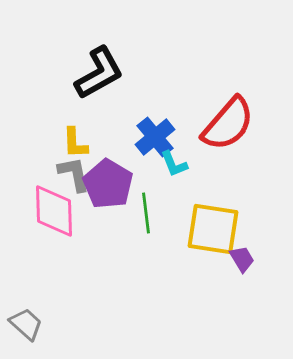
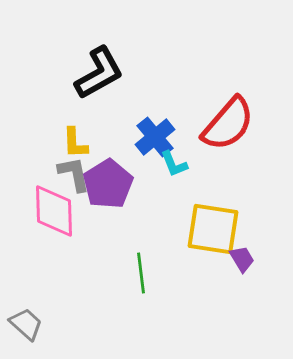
purple pentagon: rotated 9 degrees clockwise
green line: moved 5 px left, 60 px down
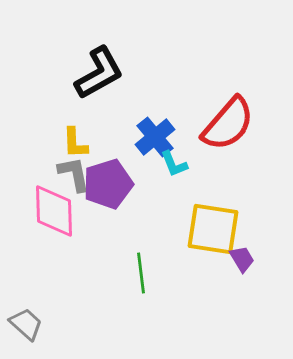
purple pentagon: rotated 15 degrees clockwise
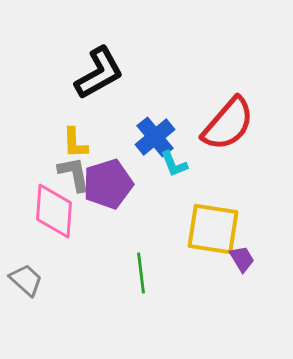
pink diamond: rotated 6 degrees clockwise
gray trapezoid: moved 44 px up
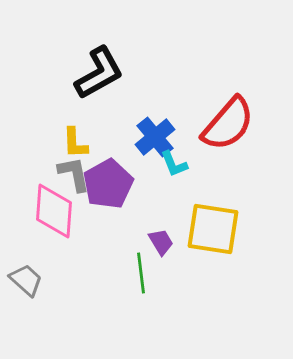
purple pentagon: rotated 12 degrees counterclockwise
purple trapezoid: moved 81 px left, 17 px up
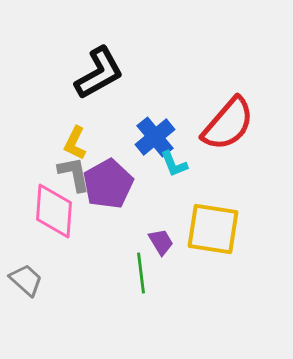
yellow L-shape: rotated 28 degrees clockwise
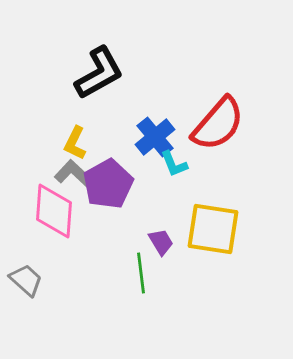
red semicircle: moved 10 px left
gray L-shape: rotated 36 degrees counterclockwise
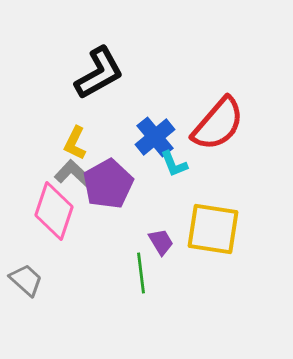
pink diamond: rotated 14 degrees clockwise
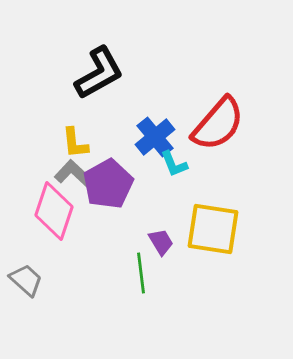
yellow L-shape: rotated 32 degrees counterclockwise
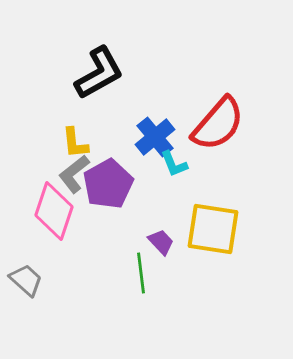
gray L-shape: rotated 81 degrees counterclockwise
purple trapezoid: rotated 12 degrees counterclockwise
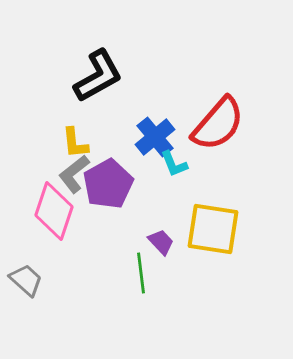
black L-shape: moved 1 px left, 3 px down
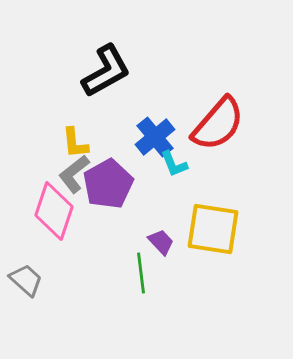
black L-shape: moved 8 px right, 5 px up
